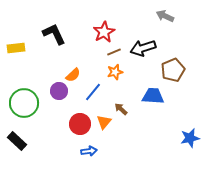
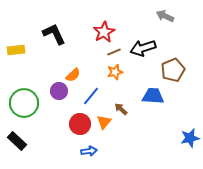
yellow rectangle: moved 2 px down
blue line: moved 2 px left, 4 px down
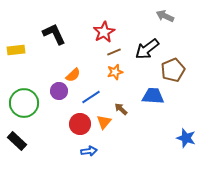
black arrow: moved 4 px right, 1 px down; rotated 20 degrees counterclockwise
blue line: moved 1 px down; rotated 18 degrees clockwise
blue star: moved 4 px left; rotated 30 degrees clockwise
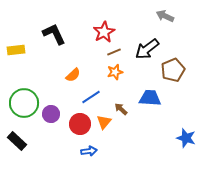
purple circle: moved 8 px left, 23 px down
blue trapezoid: moved 3 px left, 2 px down
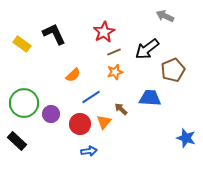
yellow rectangle: moved 6 px right, 6 px up; rotated 42 degrees clockwise
